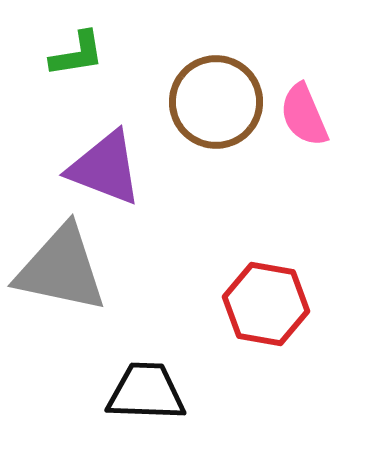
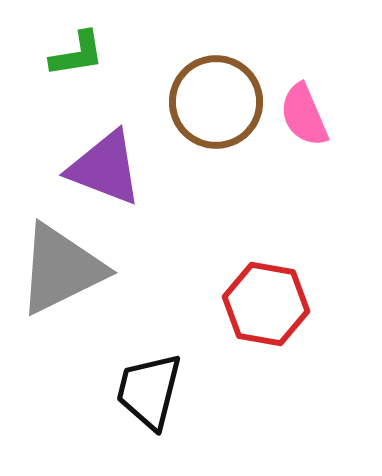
gray triangle: rotated 38 degrees counterclockwise
black trapezoid: moved 3 px right, 1 px up; rotated 78 degrees counterclockwise
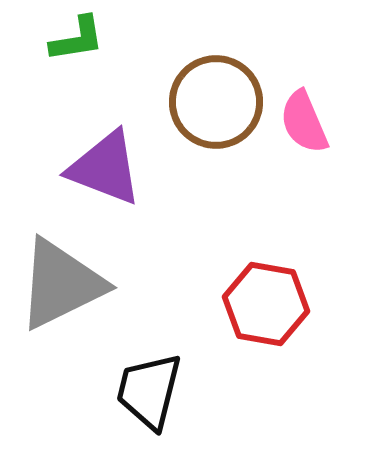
green L-shape: moved 15 px up
pink semicircle: moved 7 px down
gray triangle: moved 15 px down
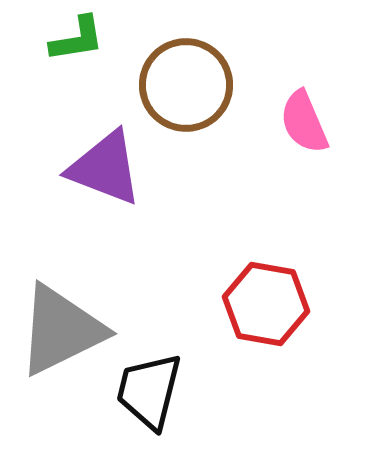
brown circle: moved 30 px left, 17 px up
gray triangle: moved 46 px down
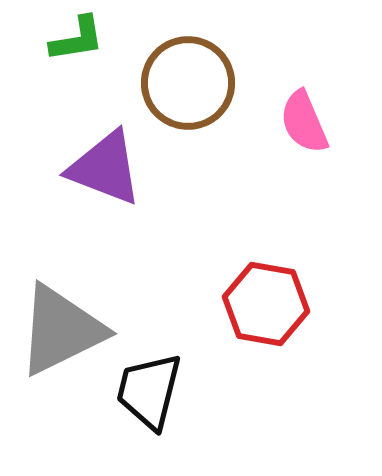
brown circle: moved 2 px right, 2 px up
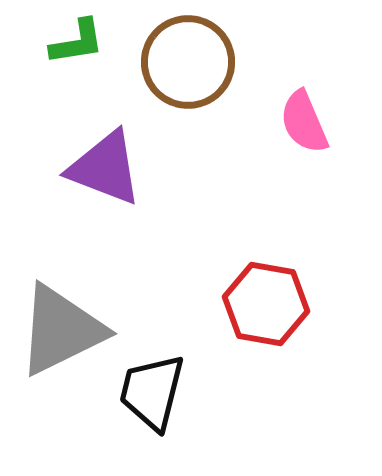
green L-shape: moved 3 px down
brown circle: moved 21 px up
black trapezoid: moved 3 px right, 1 px down
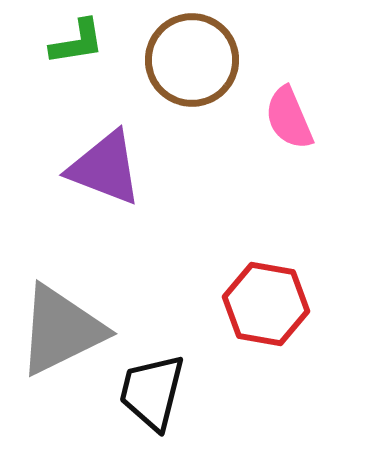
brown circle: moved 4 px right, 2 px up
pink semicircle: moved 15 px left, 4 px up
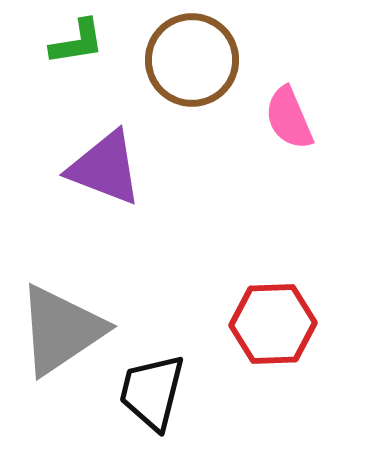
red hexagon: moved 7 px right, 20 px down; rotated 12 degrees counterclockwise
gray triangle: rotated 8 degrees counterclockwise
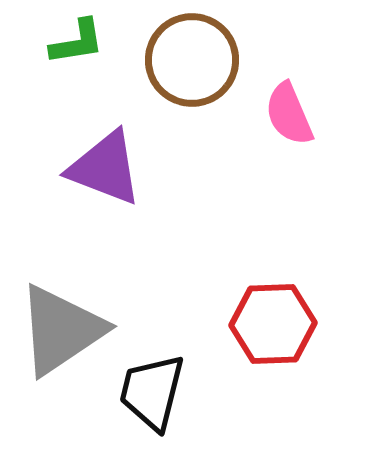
pink semicircle: moved 4 px up
